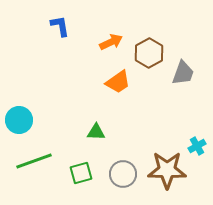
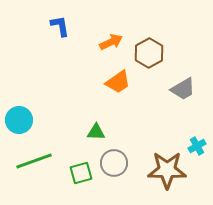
gray trapezoid: moved 16 px down; rotated 40 degrees clockwise
gray circle: moved 9 px left, 11 px up
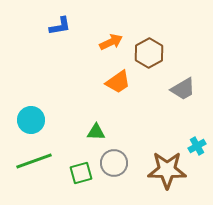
blue L-shape: rotated 90 degrees clockwise
cyan circle: moved 12 px right
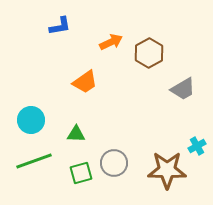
orange trapezoid: moved 33 px left
green triangle: moved 20 px left, 2 px down
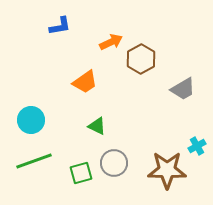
brown hexagon: moved 8 px left, 6 px down
green triangle: moved 21 px right, 8 px up; rotated 24 degrees clockwise
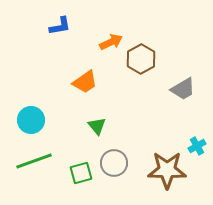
green triangle: rotated 24 degrees clockwise
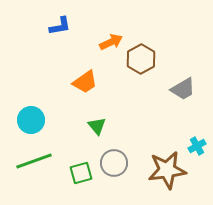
brown star: rotated 9 degrees counterclockwise
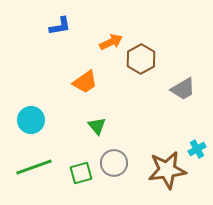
cyan cross: moved 3 px down
green line: moved 6 px down
